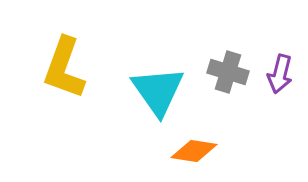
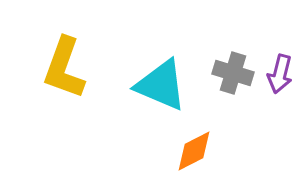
gray cross: moved 5 px right, 1 px down
cyan triangle: moved 3 px right, 6 px up; rotated 32 degrees counterclockwise
orange diamond: rotated 36 degrees counterclockwise
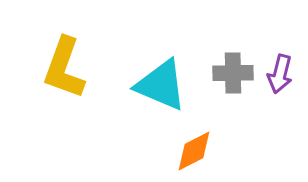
gray cross: rotated 18 degrees counterclockwise
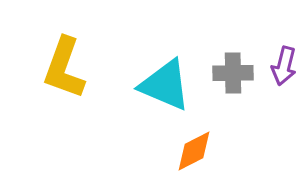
purple arrow: moved 4 px right, 8 px up
cyan triangle: moved 4 px right
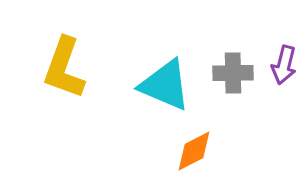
purple arrow: moved 1 px up
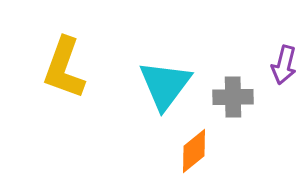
gray cross: moved 24 px down
cyan triangle: rotated 44 degrees clockwise
orange diamond: rotated 12 degrees counterclockwise
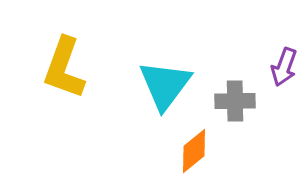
purple arrow: moved 2 px down; rotated 6 degrees clockwise
gray cross: moved 2 px right, 4 px down
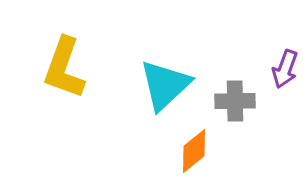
purple arrow: moved 1 px right, 2 px down
cyan triangle: rotated 10 degrees clockwise
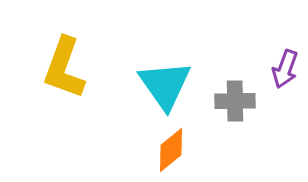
cyan triangle: rotated 22 degrees counterclockwise
orange diamond: moved 23 px left, 1 px up
